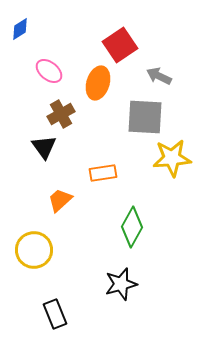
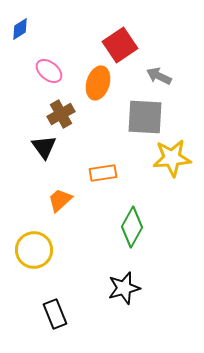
black star: moved 3 px right, 4 px down
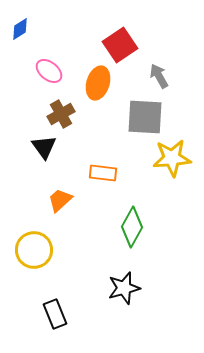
gray arrow: rotated 35 degrees clockwise
orange rectangle: rotated 16 degrees clockwise
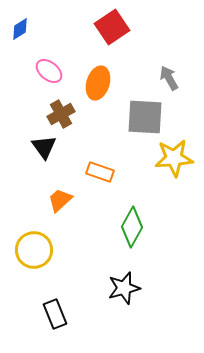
red square: moved 8 px left, 18 px up
gray arrow: moved 10 px right, 2 px down
yellow star: moved 2 px right
orange rectangle: moved 3 px left, 1 px up; rotated 12 degrees clockwise
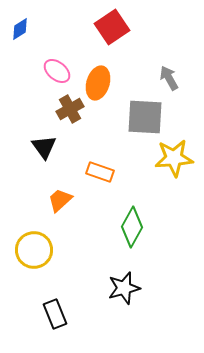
pink ellipse: moved 8 px right
brown cross: moved 9 px right, 5 px up
